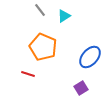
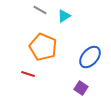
gray line: rotated 24 degrees counterclockwise
purple square: rotated 24 degrees counterclockwise
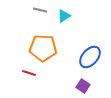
gray line: rotated 16 degrees counterclockwise
orange pentagon: moved 1 px down; rotated 20 degrees counterclockwise
red line: moved 1 px right, 1 px up
purple square: moved 2 px right, 2 px up
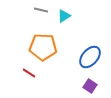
gray line: moved 1 px right
orange pentagon: moved 1 px up
red line: rotated 16 degrees clockwise
purple square: moved 7 px right
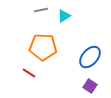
gray line: rotated 24 degrees counterclockwise
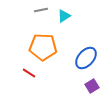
blue ellipse: moved 4 px left, 1 px down
purple square: moved 2 px right; rotated 24 degrees clockwise
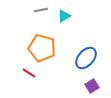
orange pentagon: moved 1 px left, 1 px down; rotated 12 degrees clockwise
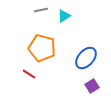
red line: moved 1 px down
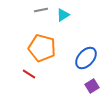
cyan triangle: moved 1 px left, 1 px up
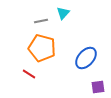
gray line: moved 11 px down
cyan triangle: moved 2 px up; rotated 16 degrees counterclockwise
purple square: moved 6 px right, 1 px down; rotated 24 degrees clockwise
